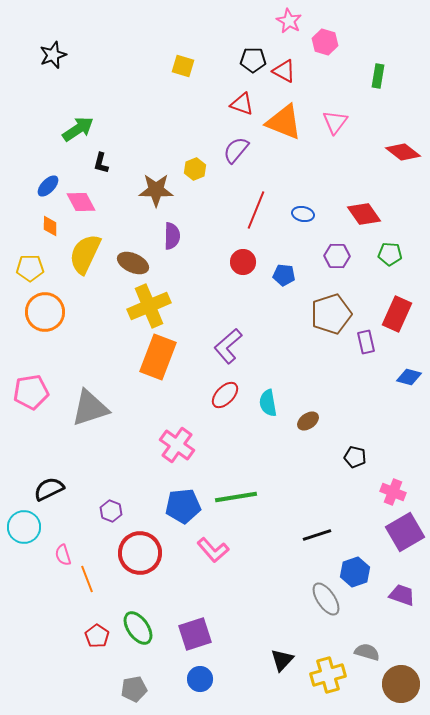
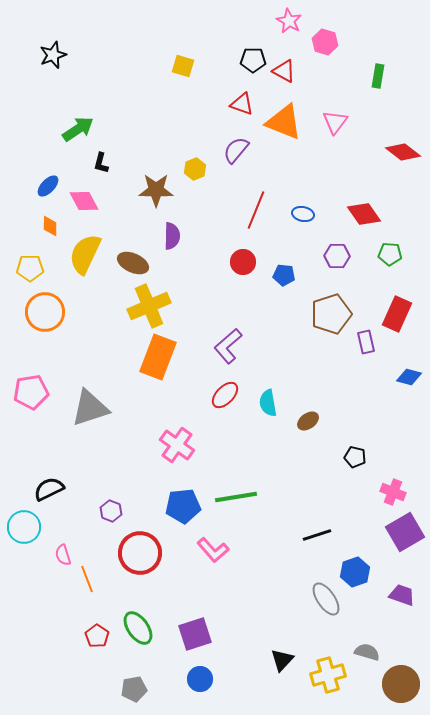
pink diamond at (81, 202): moved 3 px right, 1 px up
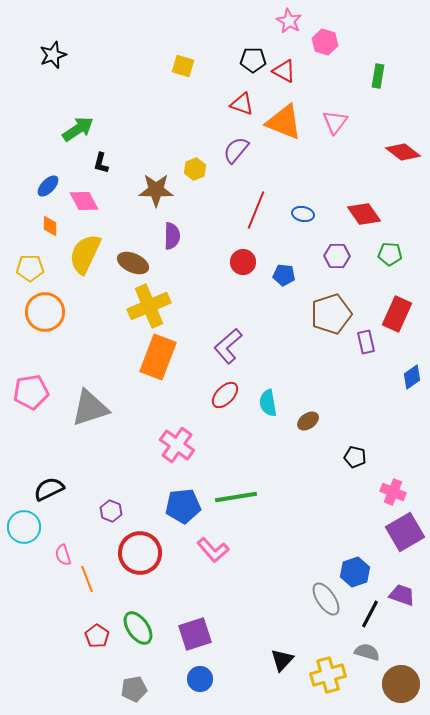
blue diamond at (409, 377): moved 3 px right; rotated 50 degrees counterclockwise
black line at (317, 535): moved 53 px right, 79 px down; rotated 44 degrees counterclockwise
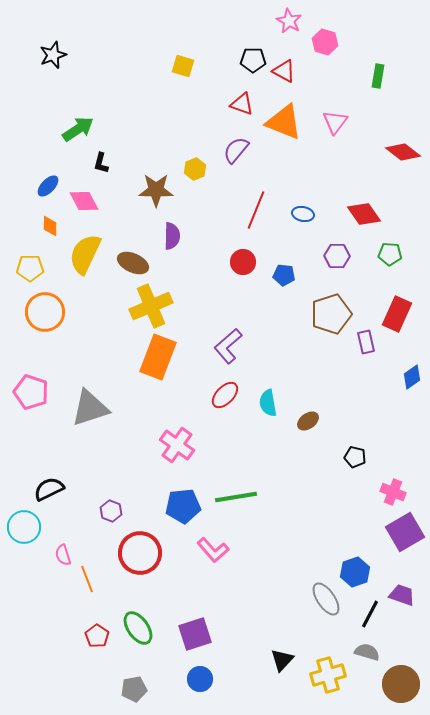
yellow cross at (149, 306): moved 2 px right
pink pentagon at (31, 392): rotated 28 degrees clockwise
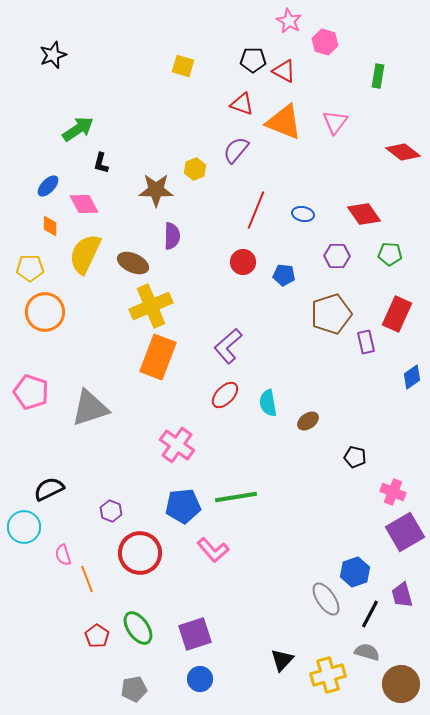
pink diamond at (84, 201): moved 3 px down
purple trapezoid at (402, 595): rotated 124 degrees counterclockwise
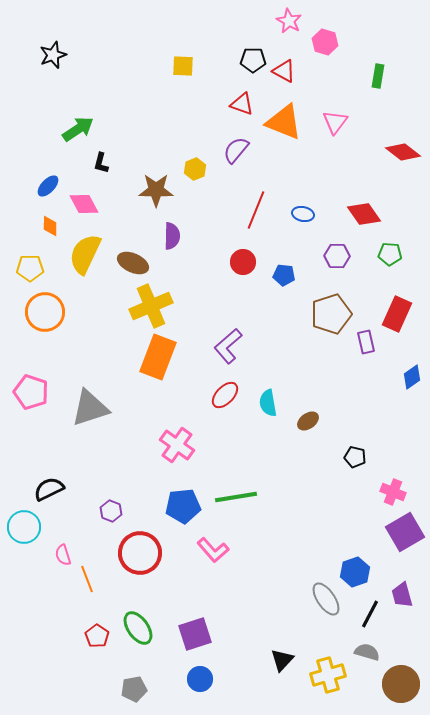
yellow square at (183, 66): rotated 15 degrees counterclockwise
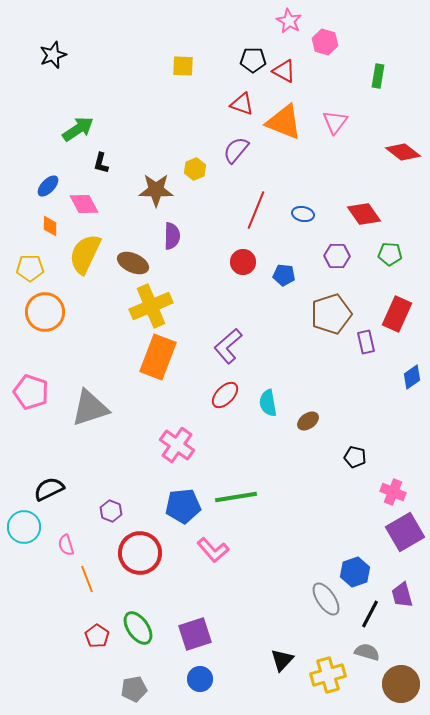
pink semicircle at (63, 555): moved 3 px right, 10 px up
